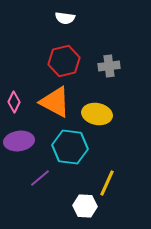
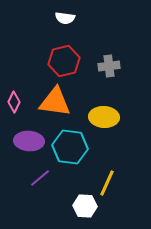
orange triangle: rotated 20 degrees counterclockwise
yellow ellipse: moved 7 px right, 3 px down; rotated 8 degrees counterclockwise
purple ellipse: moved 10 px right; rotated 12 degrees clockwise
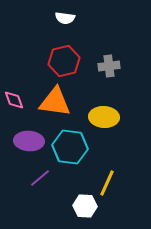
pink diamond: moved 2 px up; rotated 45 degrees counterclockwise
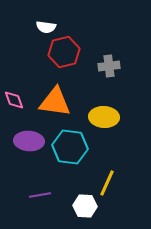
white semicircle: moved 19 px left, 9 px down
red hexagon: moved 9 px up
purple line: moved 17 px down; rotated 30 degrees clockwise
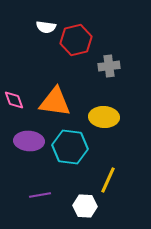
red hexagon: moved 12 px right, 12 px up
yellow line: moved 1 px right, 3 px up
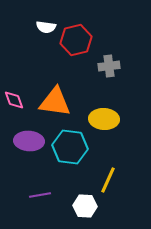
yellow ellipse: moved 2 px down
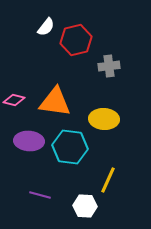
white semicircle: rotated 60 degrees counterclockwise
pink diamond: rotated 55 degrees counterclockwise
purple line: rotated 25 degrees clockwise
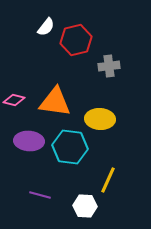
yellow ellipse: moved 4 px left
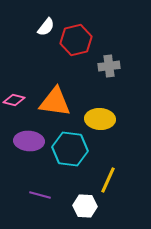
cyan hexagon: moved 2 px down
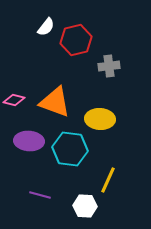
orange triangle: rotated 12 degrees clockwise
